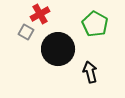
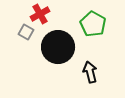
green pentagon: moved 2 px left
black circle: moved 2 px up
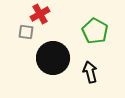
green pentagon: moved 2 px right, 7 px down
gray square: rotated 21 degrees counterclockwise
black circle: moved 5 px left, 11 px down
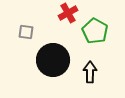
red cross: moved 28 px right, 1 px up
black circle: moved 2 px down
black arrow: rotated 15 degrees clockwise
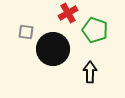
green pentagon: moved 1 px up; rotated 10 degrees counterclockwise
black circle: moved 11 px up
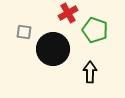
gray square: moved 2 px left
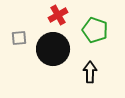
red cross: moved 10 px left, 2 px down
gray square: moved 5 px left, 6 px down; rotated 14 degrees counterclockwise
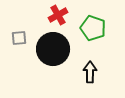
green pentagon: moved 2 px left, 2 px up
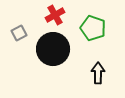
red cross: moved 3 px left
gray square: moved 5 px up; rotated 21 degrees counterclockwise
black arrow: moved 8 px right, 1 px down
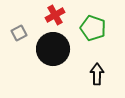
black arrow: moved 1 px left, 1 px down
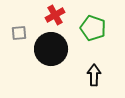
gray square: rotated 21 degrees clockwise
black circle: moved 2 px left
black arrow: moved 3 px left, 1 px down
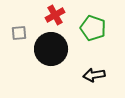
black arrow: rotated 100 degrees counterclockwise
